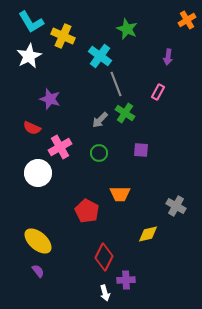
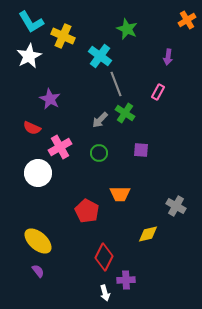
purple star: rotated 10 degrees clockwise
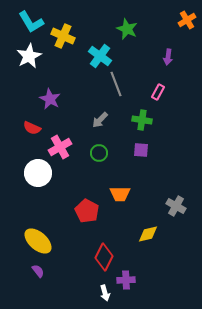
green cross: moved 17 px right, 7 px down; rotated 24 degrees counterclockwise
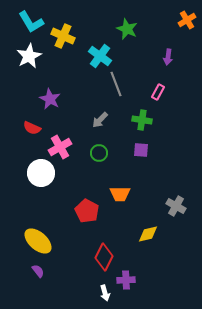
white circle: moved 3 px right
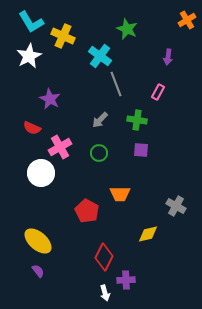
green cross: moved 5 px left
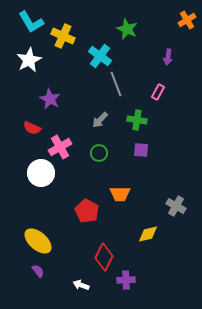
white star: moved 4 px down
white arrow: moved 24 px left, 8 px up; rotated 126 degrees clockwise
